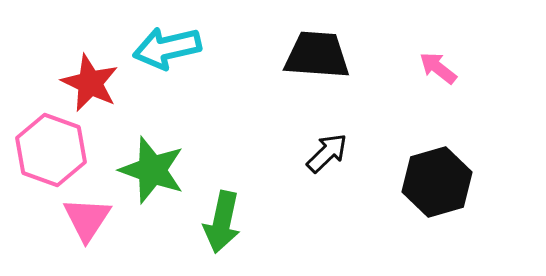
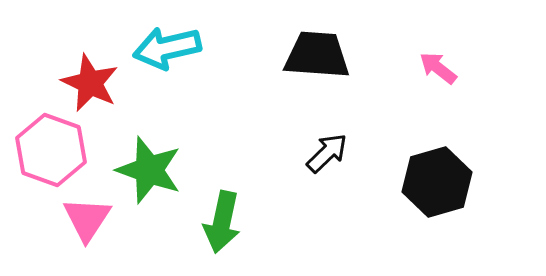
green star: moved 3 px left
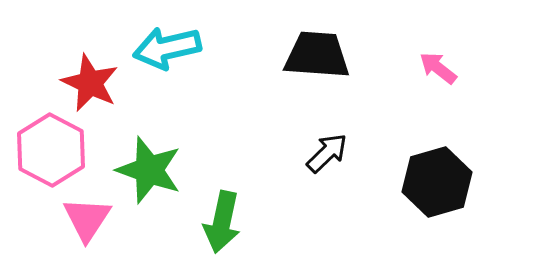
pink hexagon: rotated 8 degrees clockwise
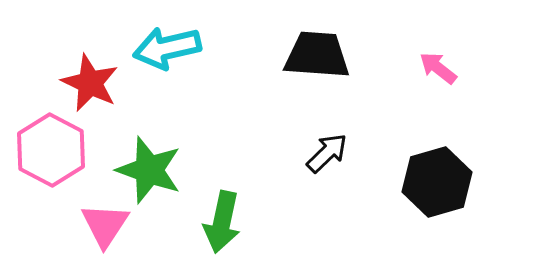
pink triangle: moved 18 px right, 6 px down
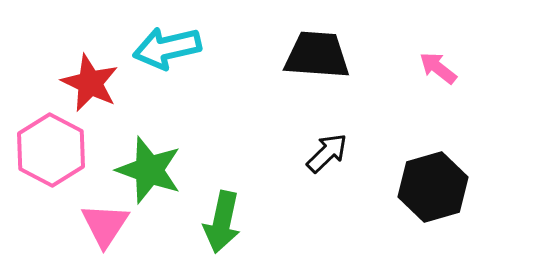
black hexagon: moved 4 px left, 5 px down
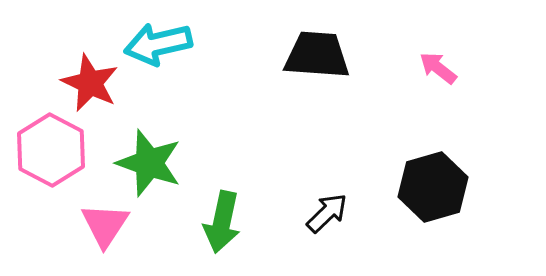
cyan arrow: moved 9 px left, 4 px up
black arrow: moved 60 px down
green star: moved 7 px up
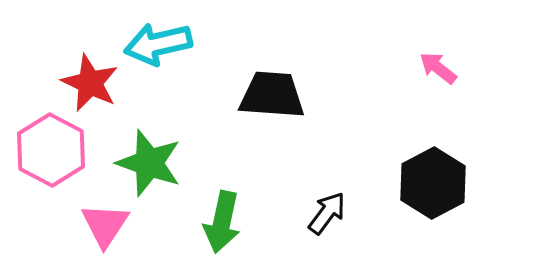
black trapezoid: moved 45 px left, 40 px down
black hexagon: moved 4 px up; rotated 12 degrees counterclockwise
black arrow: rotated 9 degrees counterclockwise
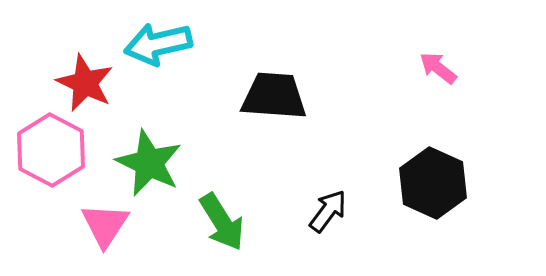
red star: moved 5 px left
black trapezoid: moved 2 px right, 1 px down
green star: rotated 6 degrees clockwise
black hexagon: rotated 8 degrees counterclockwise
black arrow: moved 1 px right, 2 px up
green arrow: rotated 44 degrees counterclockwise
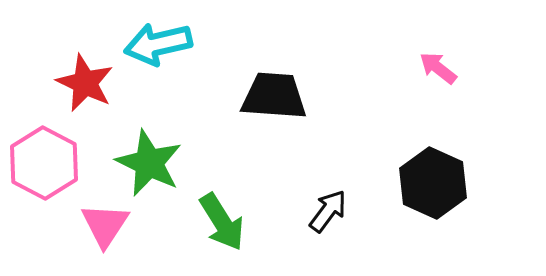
pink hexagon: moved 7 px left, 13 px down
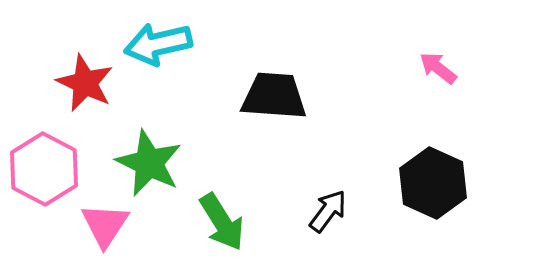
pink hexagon: moved 6 px down
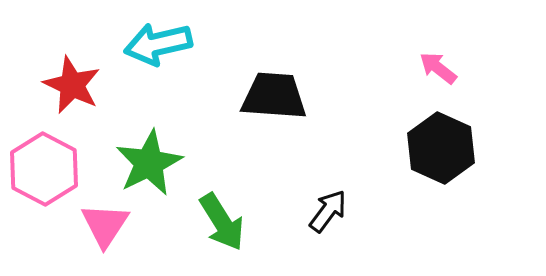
red star: moved 13 px left, 2 px down
green star: rotated 20 degrees clockwise
black hexagon: moved 8 px right, 35 px up
